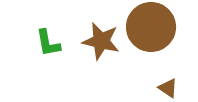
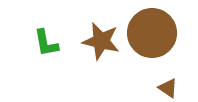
brown circle: moved 1 px right, 6 px down
green L-shape: moved 2 px left
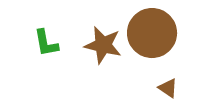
brown star: moved 2 px right, 4 px down
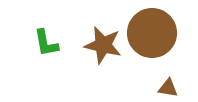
brown triangle: rotated 25 degrees counterclockwise
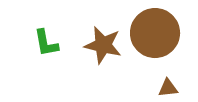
brown circle: moved 3 px right
brown triangle: rotated 15 degrees counterclockwise
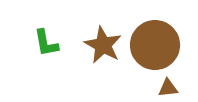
brown circle: moved 12 px down
brown star: rotated 15 degrees clockwise
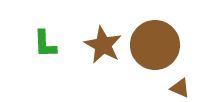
green L-shape: moved 1 px left, 1 px down; rotated 8 degrees clockwise
brown triangle: moved 12 px right; rotated 30 degrees clockwise
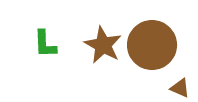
brown circle: moved 3 px left
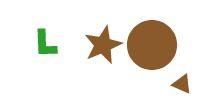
brown star: rotated 21 degrees clockwise
brown triangle: moved 2 px right, 4 px up
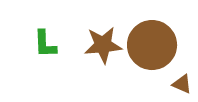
brown star: rotated 18 degrees clockwise
